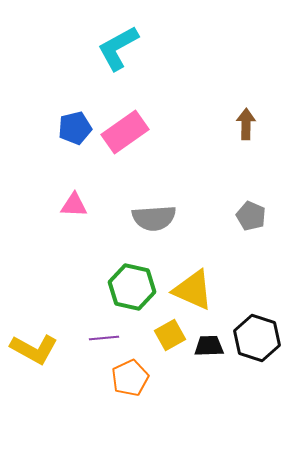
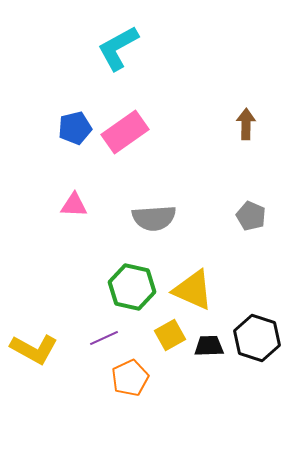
purple line: rotated 20 degrees counterclockwise
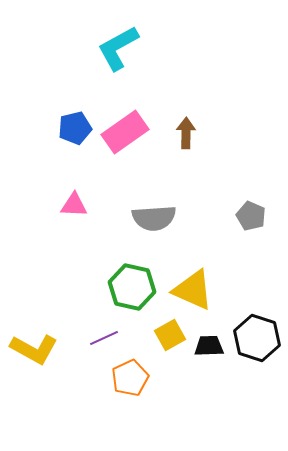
brown arrow: moved 60 px left, 9 px down
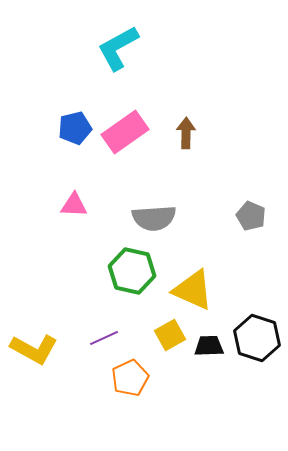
green hexagon: moved 16 px up
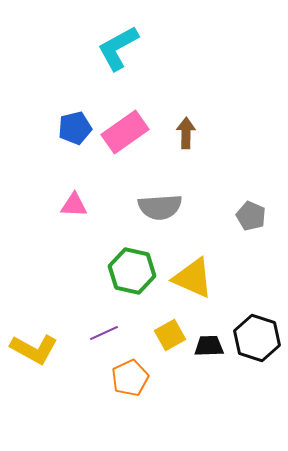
gray semicircle: moved 6 px right, 11 px up
yellow triangle: moved 12 px up
purple line: moved 5 px up
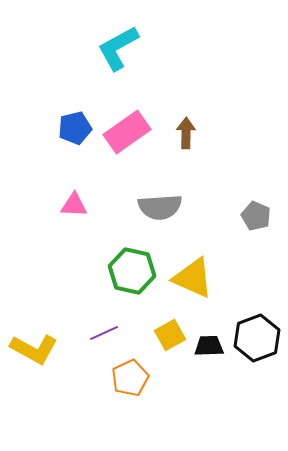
pink rectangle: moved 2 px right
gray pentagon: moved 5 px right
black hexagon: rotated 21 degrees clockwise
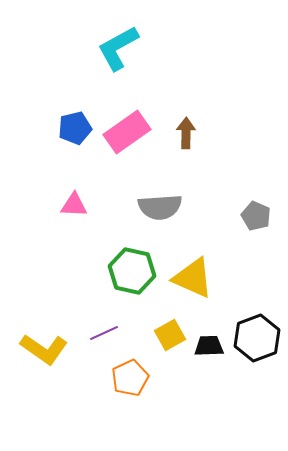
yellow L-shape: moved 10 px right; rotated 6 degrees clockwise
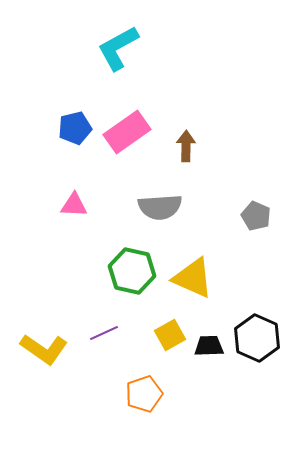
brown arrow: moved 13 px down
black hexagon: rotated 15 degrees counterclockwise
orange pentagon: moved 14 px right, 16 px down; rotated 6 degrees clockwise
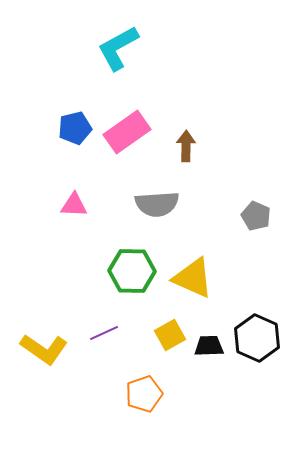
gray semicircle: moved 3 px left, 3 px up
green hexagon: rotated 12 degrees counterclockwise
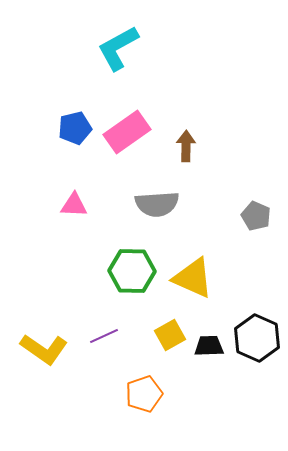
purple line: moved 3 px down
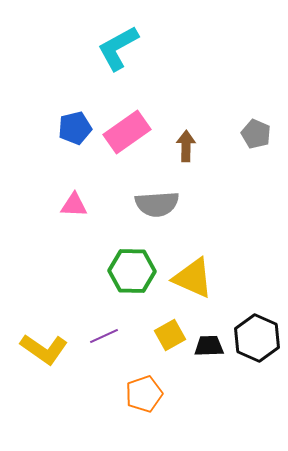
gray pentagon: moved 82 px up
